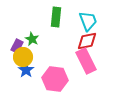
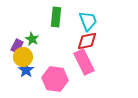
pink rectangle: moved 2 px left, 1 px down
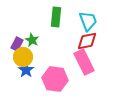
green star: moved 1 px down
purple rectangle: moved 2 px up
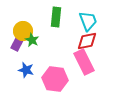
yellow circle: moved 26 px up
blue star: rotated 21 degrees counterclockwise
